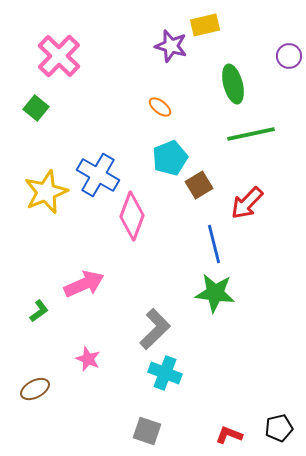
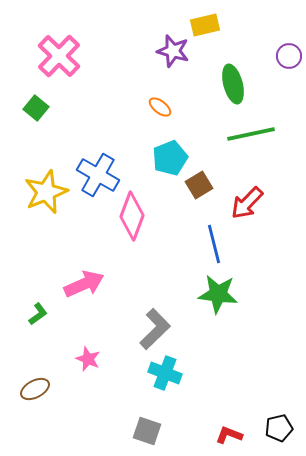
purple star: moved 2 px right, 5 px down
green star: moved 3 px right, 1 px down
green L-shape: moved 1 px left, 3 px down
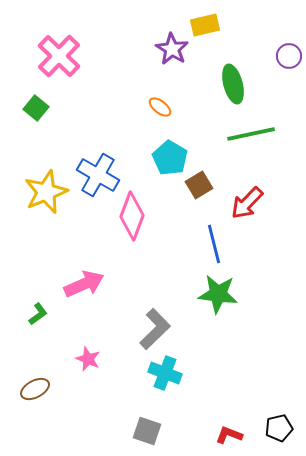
purple star: moved 1 px left, 2 px up; rotated 16 degrees clockwise
cyan pentagon: rotated 20 degrees counterclockwise
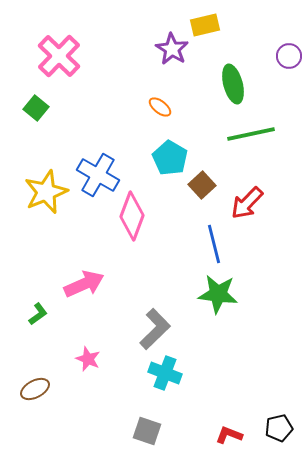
brown square: moved 3 px right; rotated 12 degrees counterclockwise
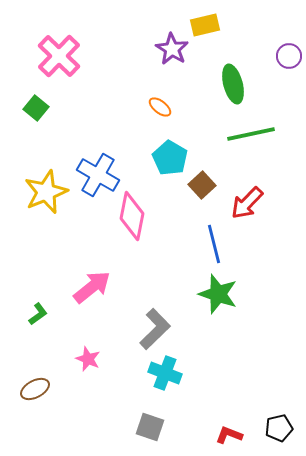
pink diamond: rotated 9 degrees counterclockwise
pink arrow: moved 8 px right, 3 px down; rotated 15 degrees counterclockwise
green star: rotated 12 degrees clockwise
gray square: moved 3 px right, 4 px up
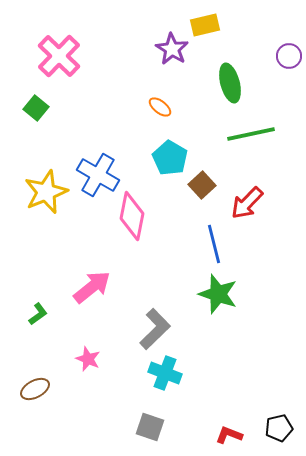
green ellipse: moved 3 px left, 1 px up
